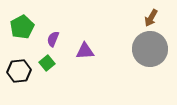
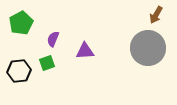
brown arrow: moved 5 px right, 3 px up
green pentagon: moved 1 px left, 4 px up
gray circle: moved 2 px left, 1 px up
green square: rotated 21 degrees clockwise
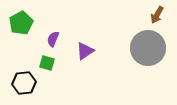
brown arrow: moved 1 px right
purple triangle: rotated 30 degrees counterclockwise
green square: rotated 35 degrees clockwise
black hexagon: moved 5 px right, 12 px down
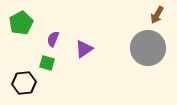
purple triangle: moved 1 px left, 2 px up
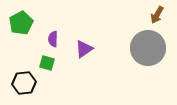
purple semicircle: rotated 21 degrees counterclockwise
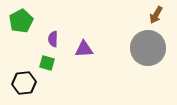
brown arrow: moved 1 px left
green pentagon: moved 2 px up
purple triangle: rotated 30 degrees clockwise
